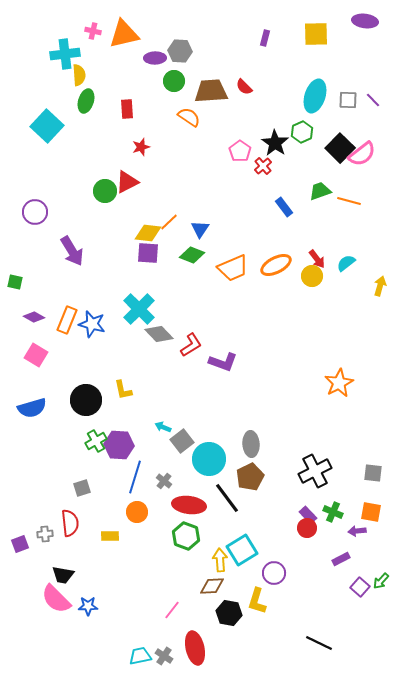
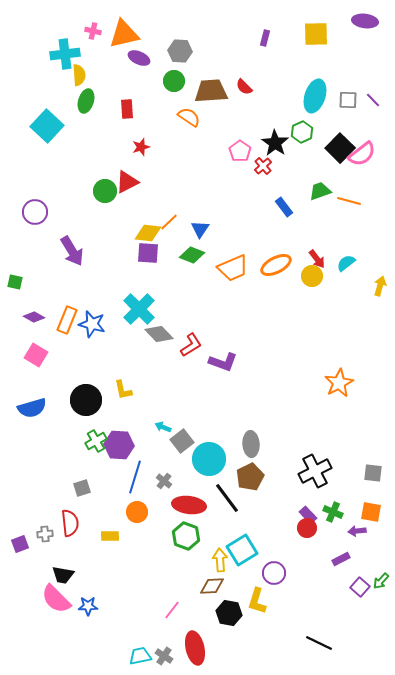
purple ellipse at (155, 58): moved 16 px left; rotated 25 degrees clockwise
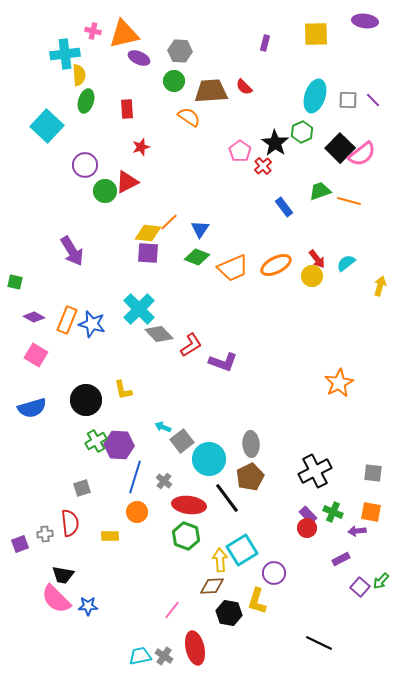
purple rectangle at (265, 38): moved 5 px down
purple circle at (35, 212): moved 50 px right, 47 px up
green diamond at (192, 255): moved 5 px right, 2 px down
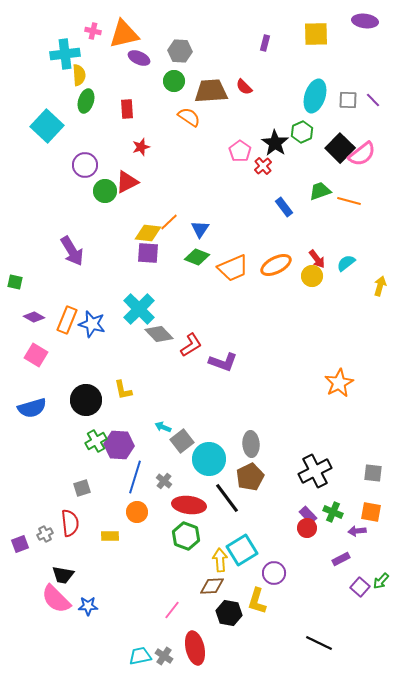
gray cross at (45, 534): rotated 21 degrees counterclockwise
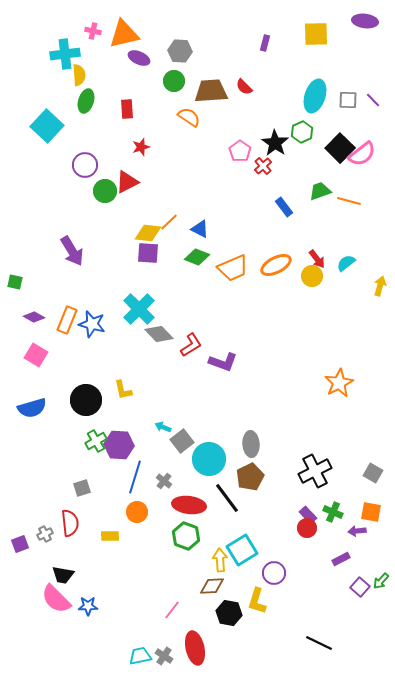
blue triangle at (200, 229): rotated 36 degrees counterclockwise
gray square at (373, 473): rotated 24 degrees clockwise
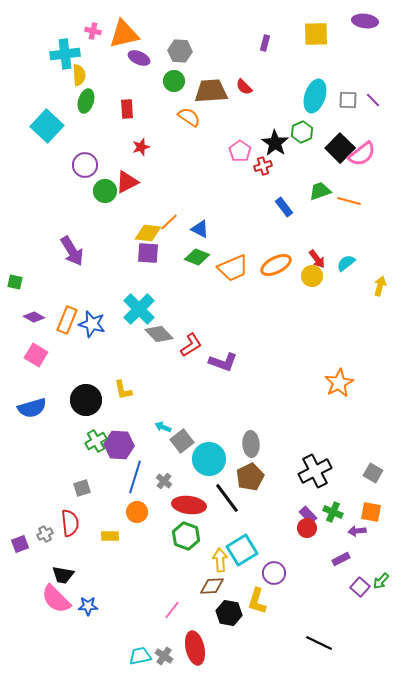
red cross at (263, 166): rotated 24 degrees clockwise
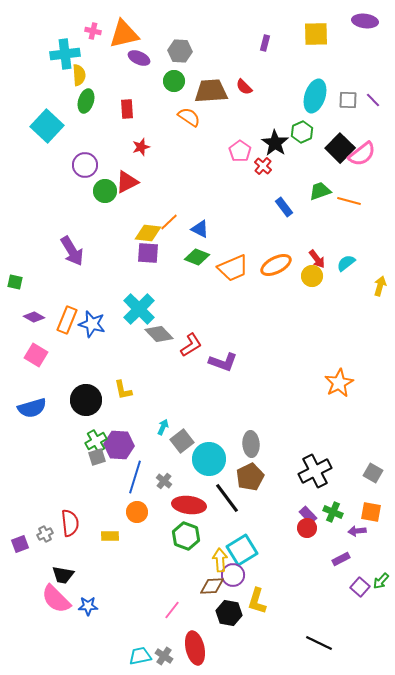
red cross at (263, 166): rotated 30 degrees counterclockwise
cyan arrow at (163, 427): rotated 91 degrees clockwise
gray square at (82, 488): moved 15 px right, 31 px up
purple circle at (274, 573): moved 41 px left, 2 px down
